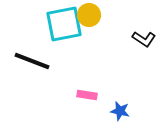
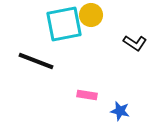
yellow circle: moved 2 px right
black L-shape: moved 9 px left, 4 px down
black line: moved 4 px right
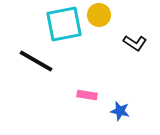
yellow circle: moved 8 px right
black line: rotated 9 degrees clockwise
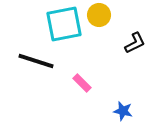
black L-shape: rotated 60 degrees counterclockwise
black line: rotated 12 degrees counterclockwise
pink rectangle: moved 5 px left, 12 px up; rotated 36 degrees clockwise
blue star: moved 3 px right
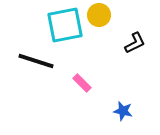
cyan square: moved 1 px right, 1 px down
